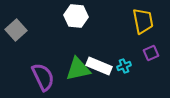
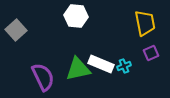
yellow trapezoid: moved 2 px right, 2 px down
white rectangle: moved 2 px right, 2 px up
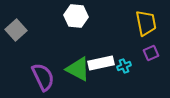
yellow trapezoid: moved 1 px right
white rectangle: moved 1 px up; rotated 35 degrees counterclockwise
green triangle: rotated 40 degrees clockwise
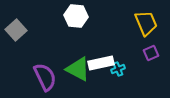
yellow trapezoid: rotated 12 degrees counterclockwise
cyan cross: moved 6 px left, 3 px down
purple semicircle: moved 2 px right
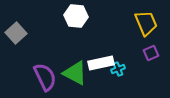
gray square: moved 3 px down
green triangle: moved 3 px left, 4 px down
